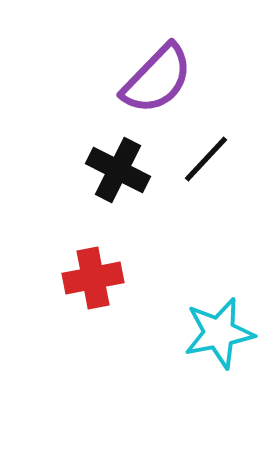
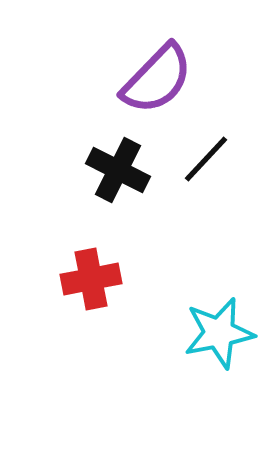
red cross: moved 2 px left, 1 px down
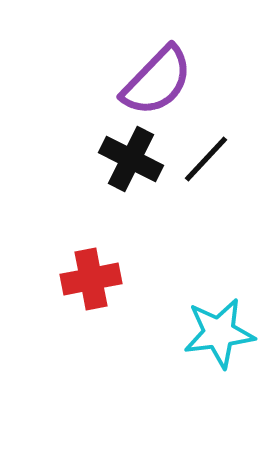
purple semicircle: moved 2 px down
black cross: moved 13 px right, 11 px up
cyan star: rotated 4 degrees clockwise
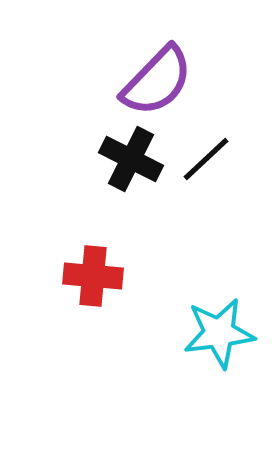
black line: rotated 4 degrees clockwise
red cross: moved 2 px right, 3 px up; rotated 16 degrees clockwise
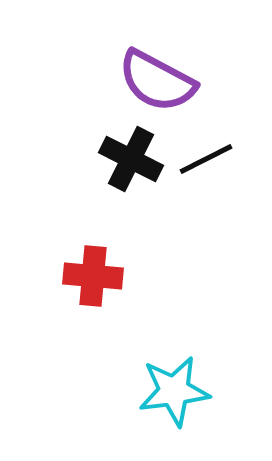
purple semicircle: rotated 74 degrees clockwise
black line: rotated 16 degrees clockwise
cyan star: moved 45 px left, 58 px down
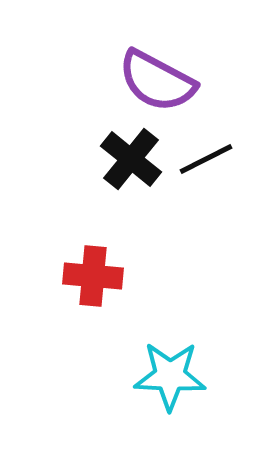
black cross: rotated 12 degrees clockwise
cyan star: moved 4 px left, 15 px up; rotated 10 degrees clockwise
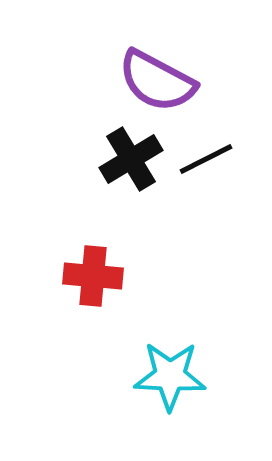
black cross: rotated 20 degrees clockwise
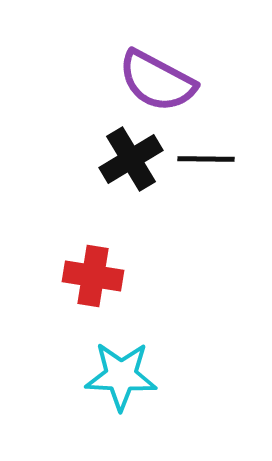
black line: rotated 28 degrees clockwise
red cross: rotated 4 degrees clockwise
cyan star: moved 49 px left
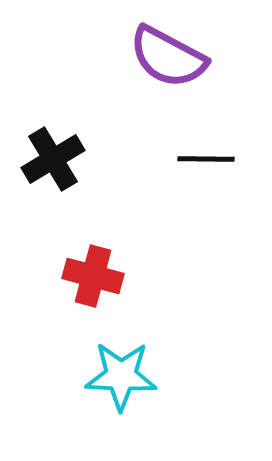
purple semicircle: moved 11 px right, 24 px up
black cross: moved 78 px left
red cross: rotated 6 degrees clockwise
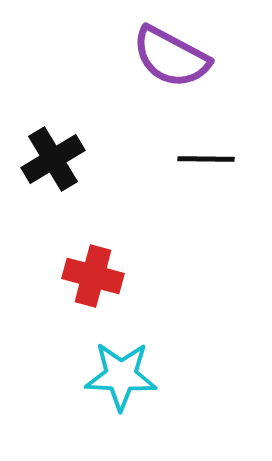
purple semicircle: moved 3 px right
